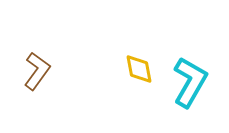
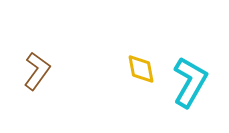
yellow diamond: moved 2 px right
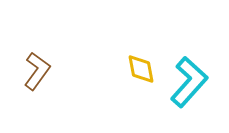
cyan L-shape: moved 1 px left; rotated 12 degrees clockwise
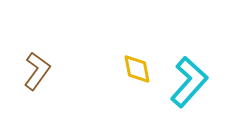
yellow diamond: moved 4 px left
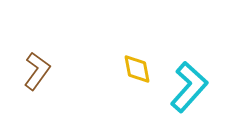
cyan L-shape: moved 5 px down
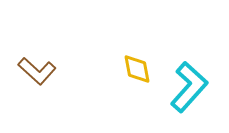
brown L-shape: rotated 96 degrees clockwise
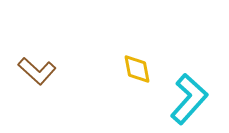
cyan L-shape: moved 12 px down
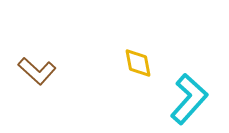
yellow diamond: moved 1 px right, 6 px up
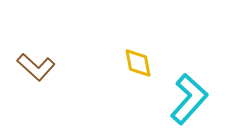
brown L-shape: moved 1 px left, 4 px up
